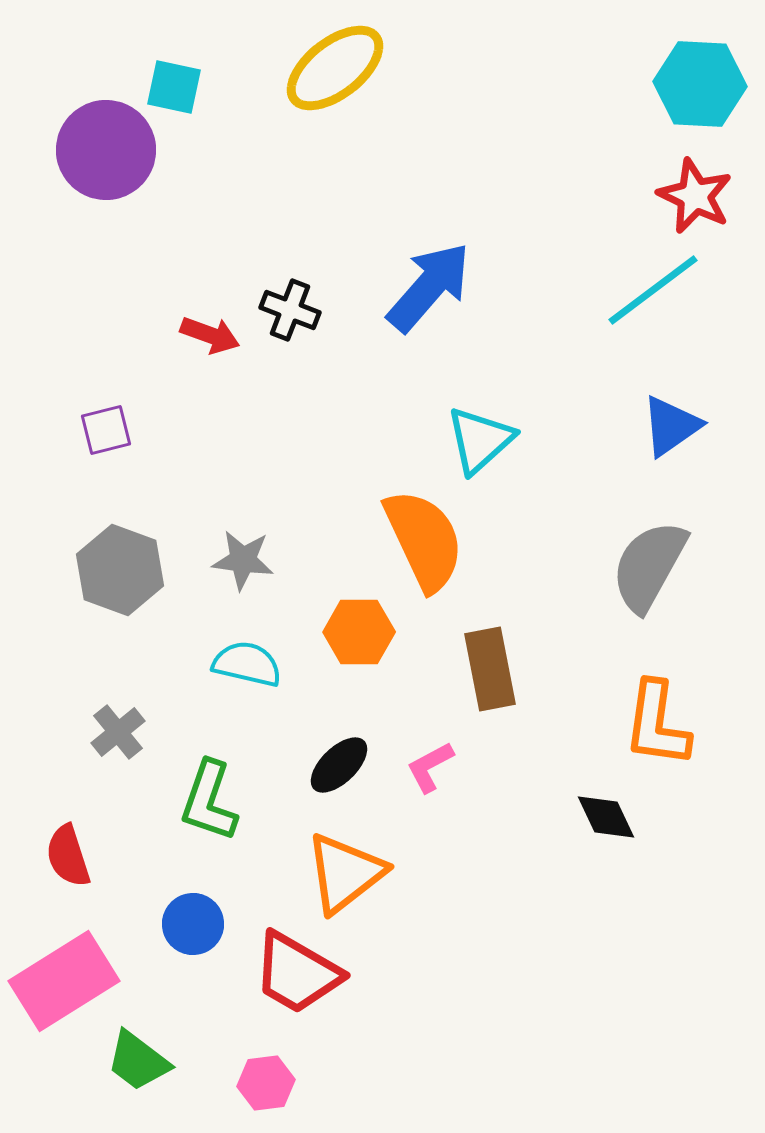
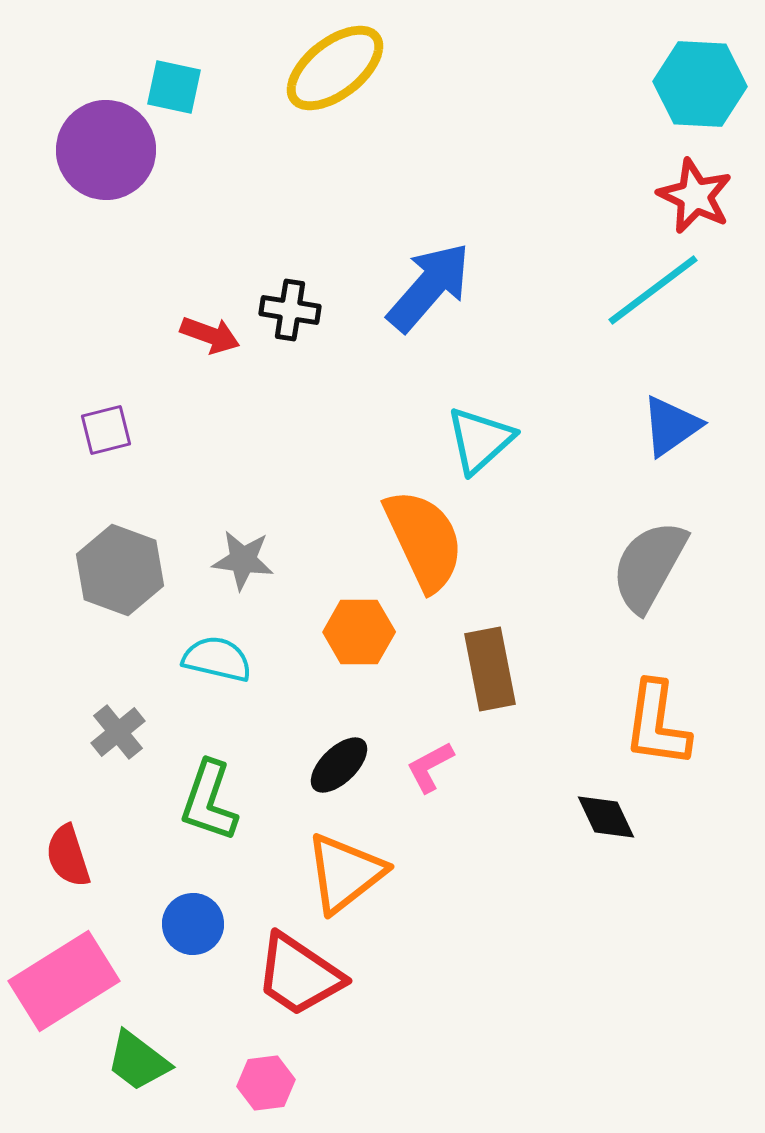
black cross: rotated 12 degrees counterclockwise
cyan semicircle: moved 30 px left, 5 px up
red trapezoid: moved 2 px right, 2 px down; rotated 4 degrees clockwise
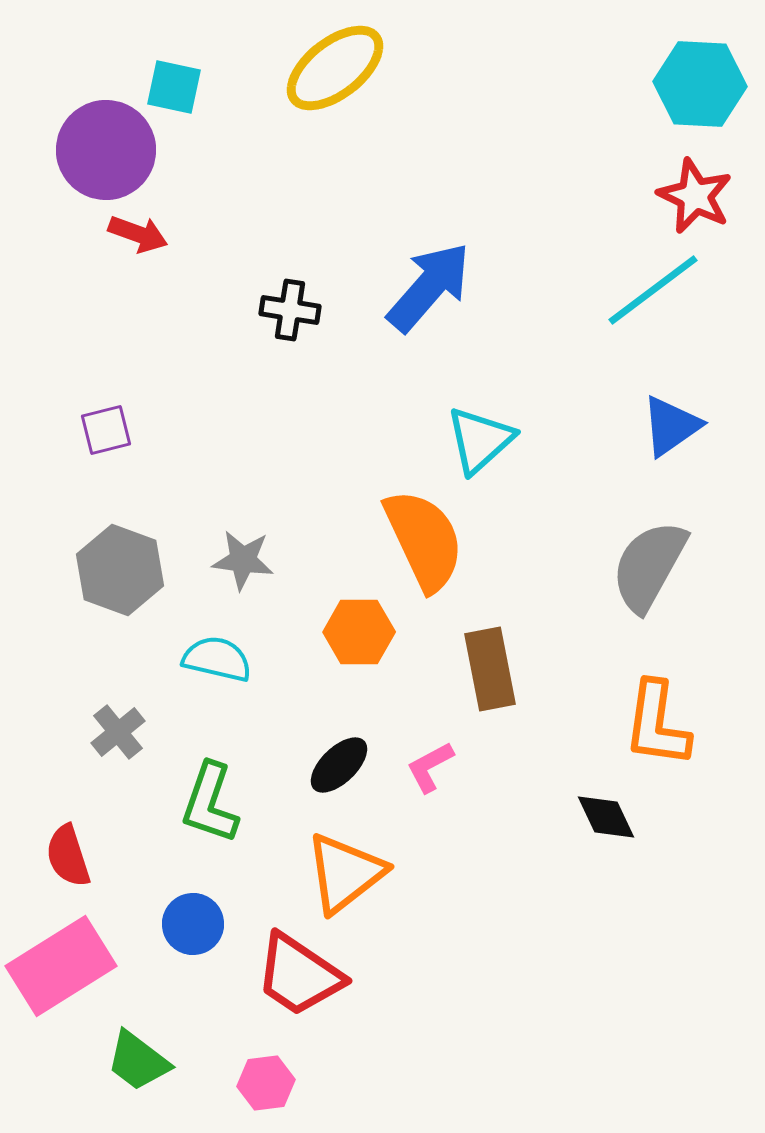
red arrow: moved 72 px left, 101 px up
green L-shape: moved 1 px right, 2 px down
pink rectangle: moved 3 px left, 15 px up
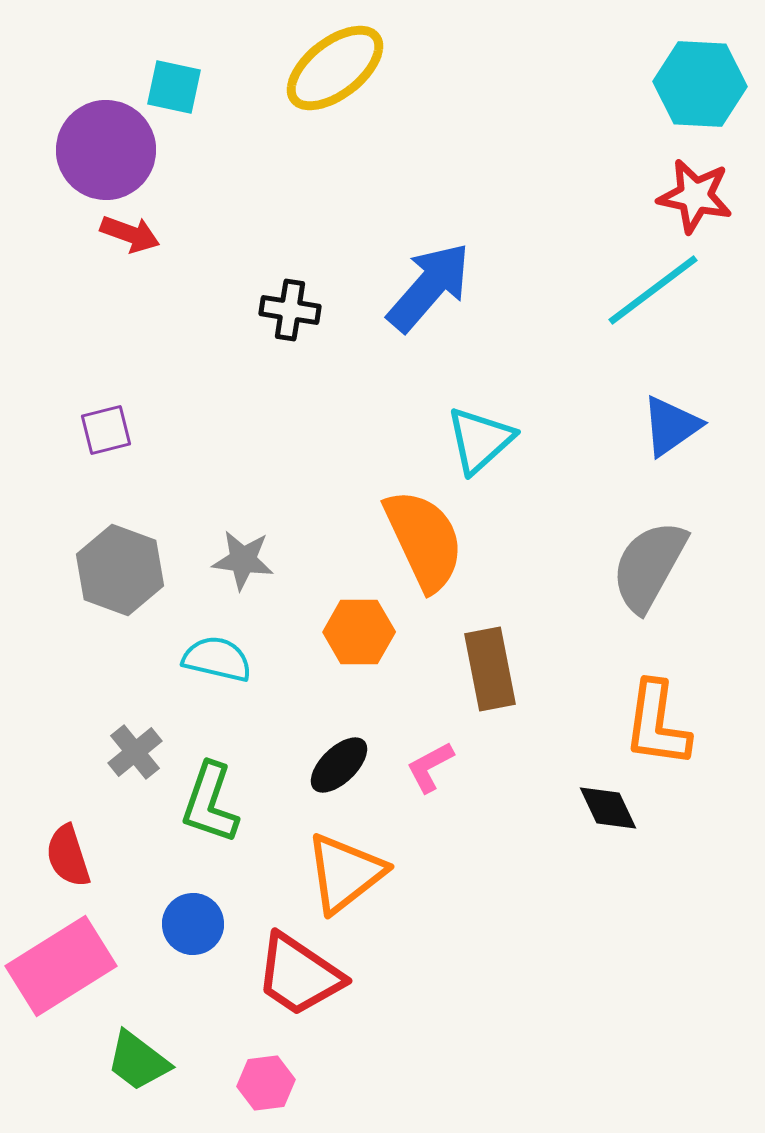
red star: rotated 14 degrees counterclockwise
red arrow: moved 8 px left
gray cross: moved 17 px right, 20 px down
black diamond: moved 2 px right, 9 px up
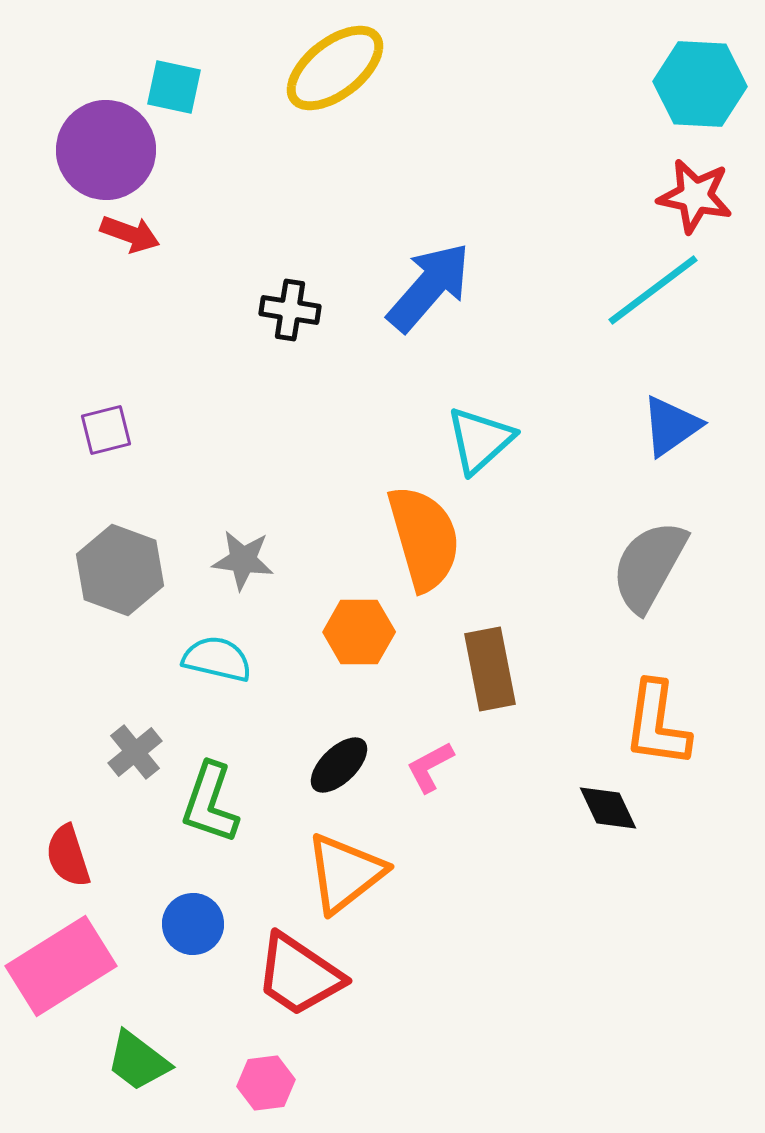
orange semicircle: moved 2 px up; rotated 9 degrees clockwise
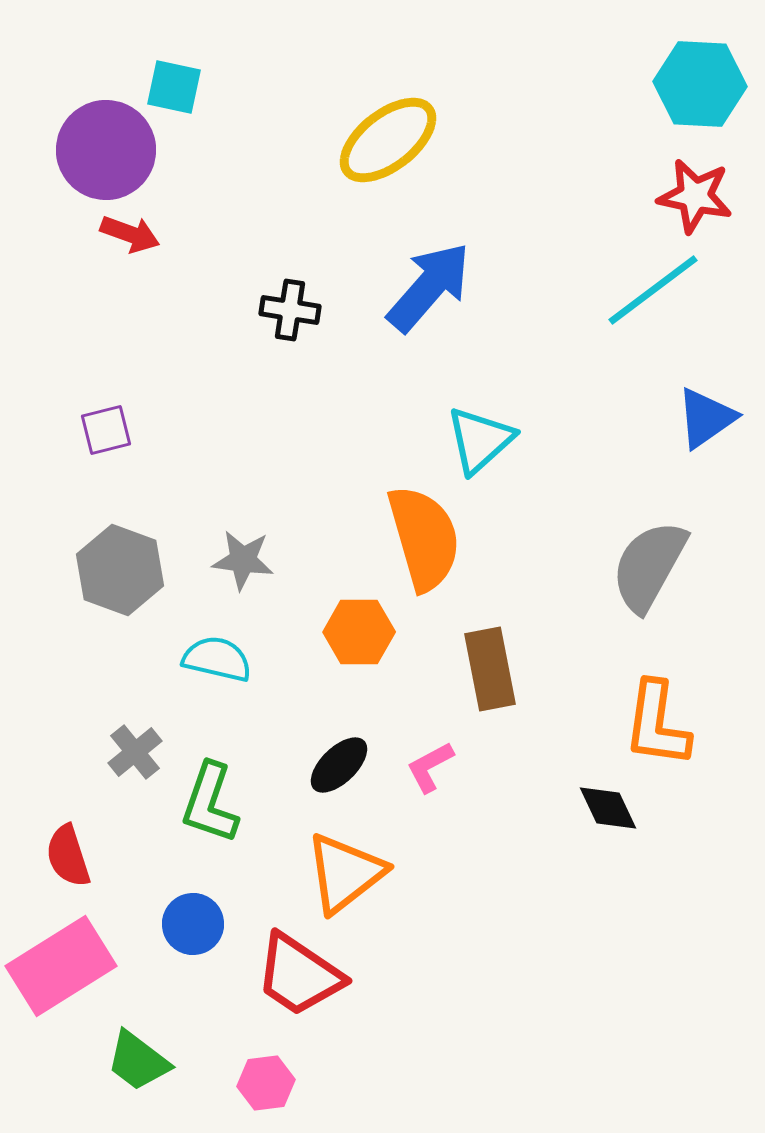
yellow ellipse: moved 53 px right, 72 px down
blue triangle: moved 35 px right, 8 px up
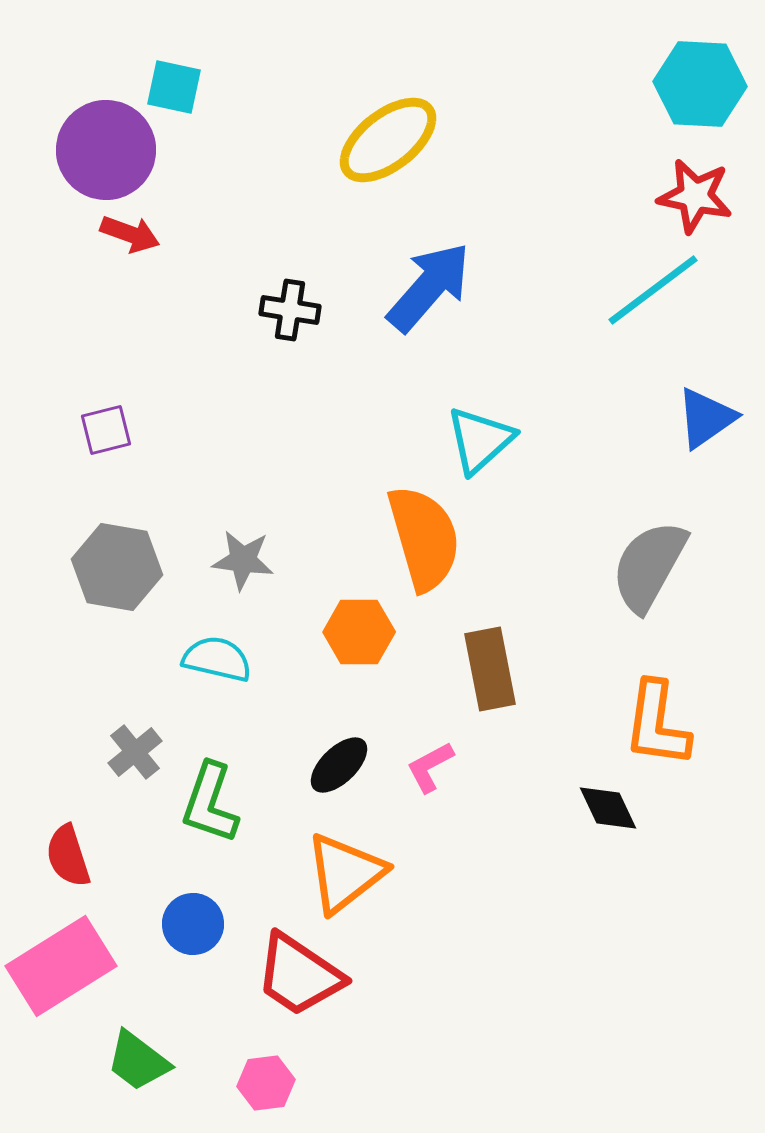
gray hexagon: moved 3 px left, 3 px up; rotated 10 degrees counterclockwise
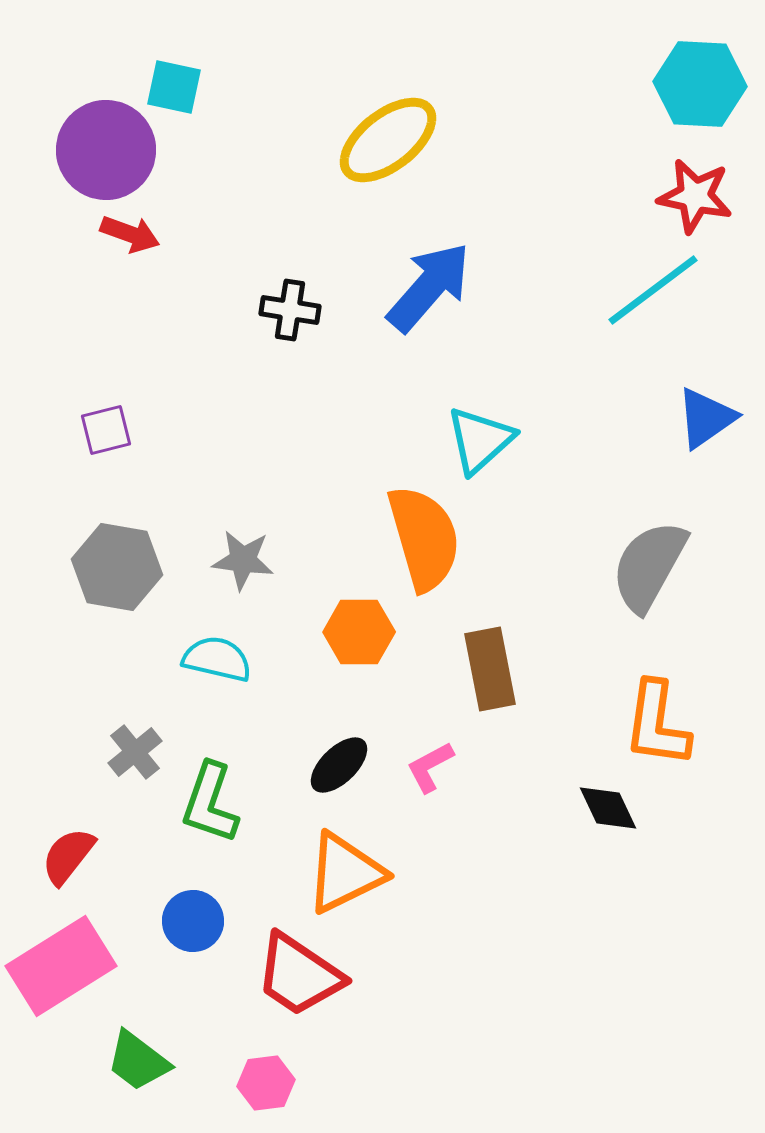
red semicircle: rotated 56 degrees clockwise
orange triangle: rotated 12 degrees clockwise
blue circle: moved 3 px up
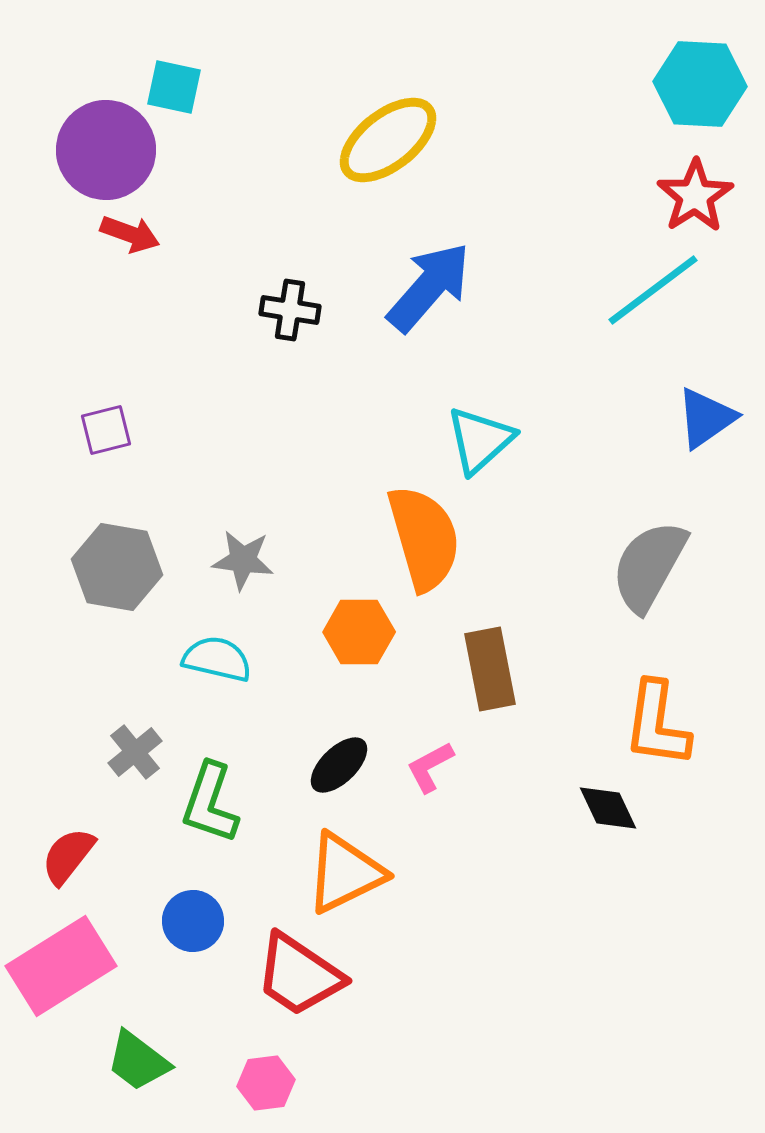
red star: rotated 28 degrees clockwise
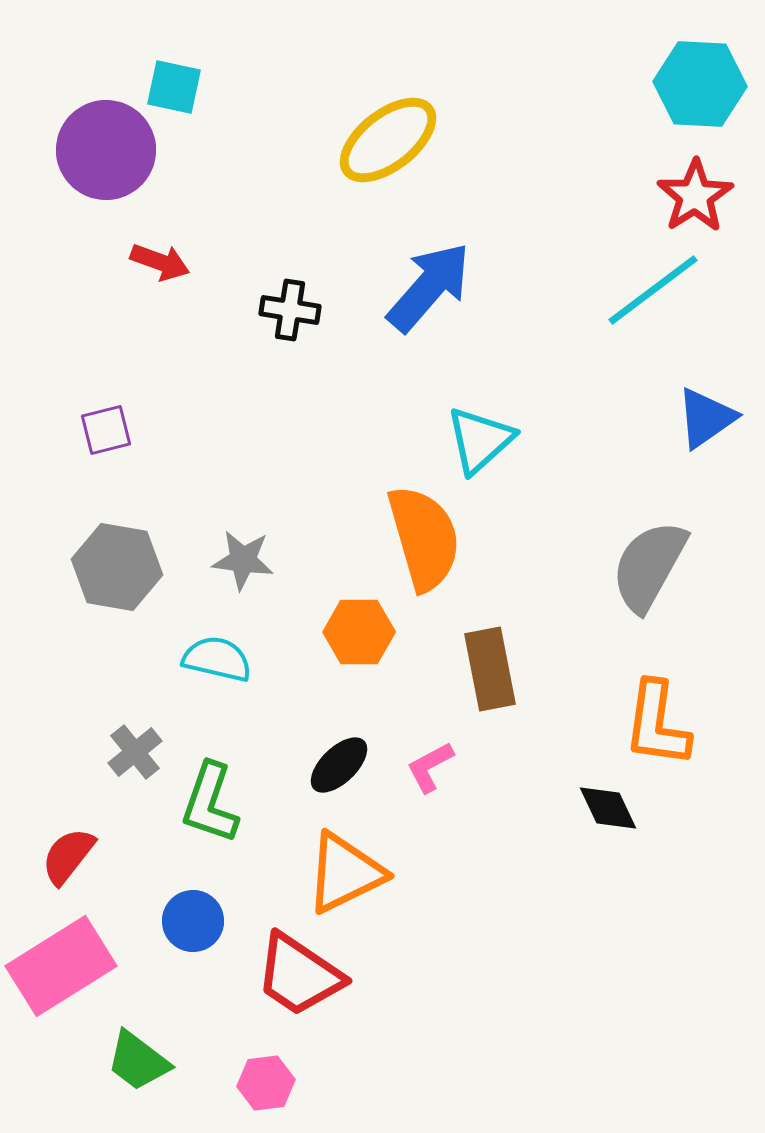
red arrow: moved 30 px right, 28 px down
